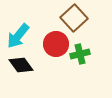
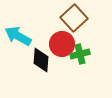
cyan arrow: rotated 80 degrees clockwise
red circle: moved 6 px right
black diamond: moved 20 px right, 5 px up; rotated 40 degrees clockwise
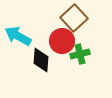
red circle: moved 3 px up
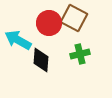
brown square: rotated 20 degrees counterclockwise
cyan arrow: moved 4 px down
red circle: moved 13 px left, 18 px up
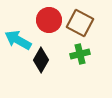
brown square: moved 6 px right, 5 px down
red circle: moved 3 px up
black diamond: rotated 25 degrees clockwise
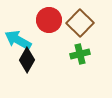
brown square: rotated 16 degrees clockwise
black diamond: moved 14 px left
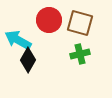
brown square: rotated 28 degrees counterclockwise
black diamond: moved 1 px right
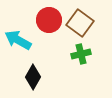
brown square: rotated 20 degrees clockwise
green cross: moved 1 px right
black diamond: moved 5 px right, 17 px down
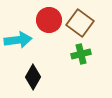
cyan arrow: rotated 144 degrees clockwise
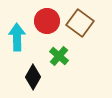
red circle: moved 2 px left, 1 px down
cyan arrow: moved 1 px left, 3 px up; rotated 84 degrees counterclockwise
green cross: moved 22 px left, 2 px down; rotated 36 degrees counterclockwise
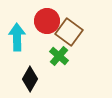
brown square: moved 11 px left, 9 px down
black diamond: moved 3 px left, 2 px down
